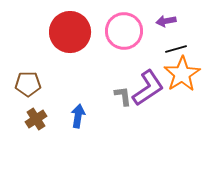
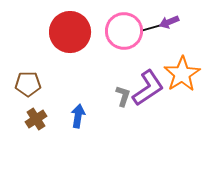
purple arrow: moved 3 px right, 1 px down; rotated 12 degrees counterclockwise
black line: moved 25 px left, 21 px up
gray L-shape: rotated 25 degrees clockwise
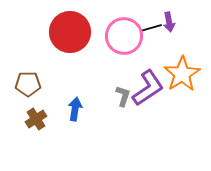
purple arrow: rotated 78 degrees counterclockwise
pink circle: moved 5 px down
blue arrow: moved 3 px left, 7 px up
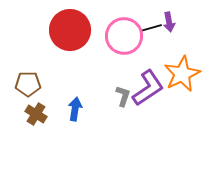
red circle: moved 2 px up
orange star: rotated 6 degrees clockwise
brown cross: moved 5 px up; rotated 25 degrees counterclockwise
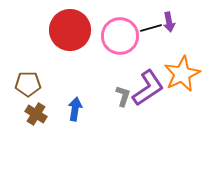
pink circle: moved 4 px left
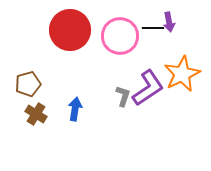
black line: moved 2 px right; rotated 15 degrees clockwise
brown pentagon: rotated 15 degrees counterclockwise
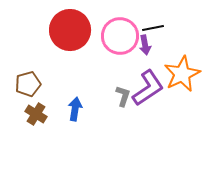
purple arrow: moved 24 px left, 23 px down
black line: rotated 10 degrees counterclockwise
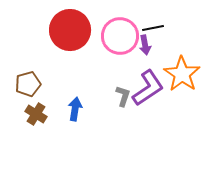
orange star: rotated 12 degrees counterclockwise
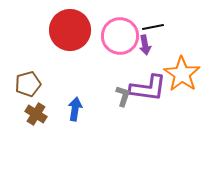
black line: moved 1 px up
purple L-shape: rotated 42 degrees clockwise
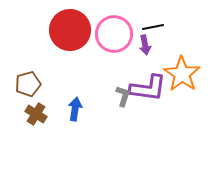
pink circle: moved 6 px left, 2 px up
